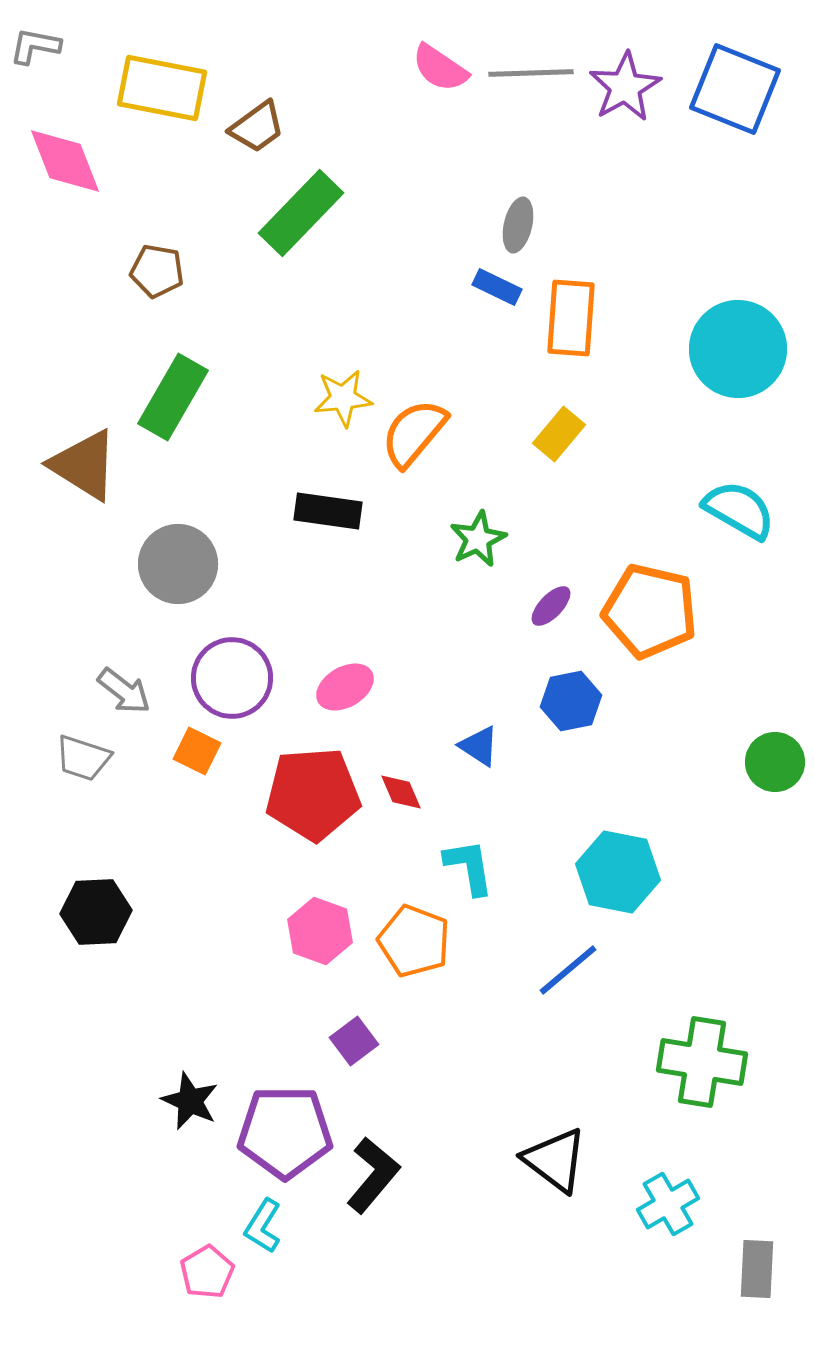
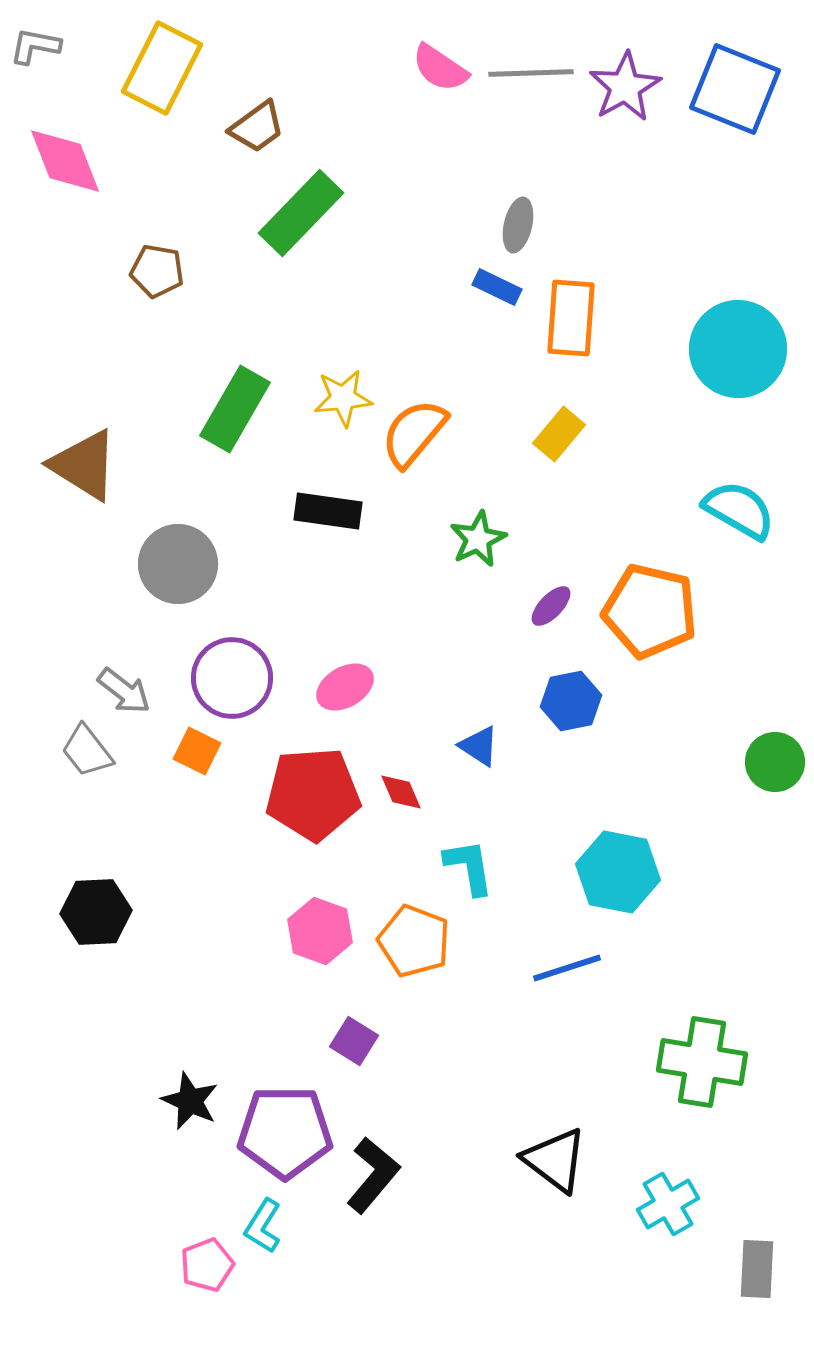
yellow rectangle at (162, 88): moved 20 px up; rotated 74 degrees counterclockwise
green rectangle at (173, 397): moved 62 px right, 12 px down
gray trapezoid at (83, 758): moved 4 px right, 7 px up; rotated 34 degrees clockwise
blue line at (568, 970): moved 1 px left, 2 px up; rotated 22 degrees clockwise
purple square at (354, 1041): rotated 21 degrees counterclockwise
pink pentagon at (207, 1272): moved 7 px up; rotated 10 degrees clockwise
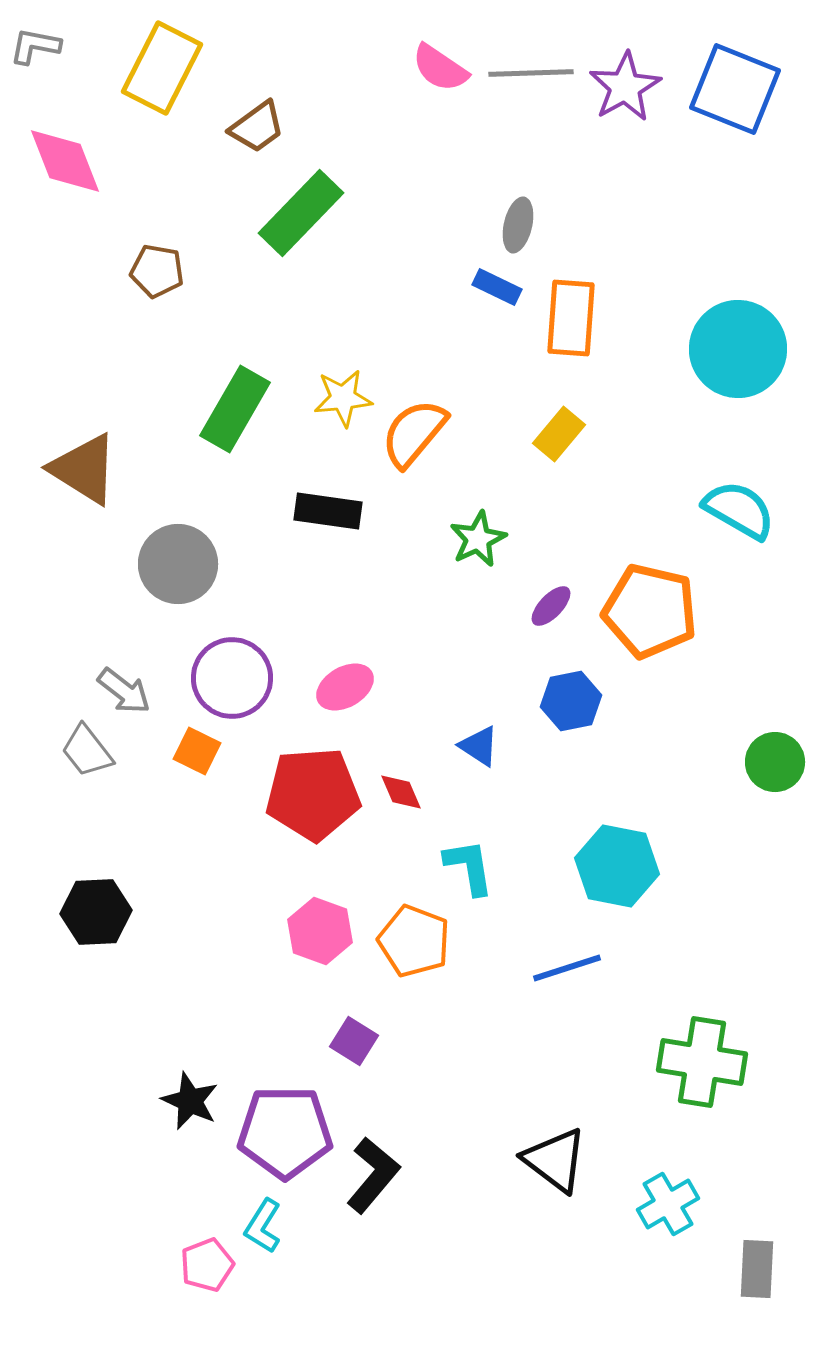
brown triangle at (84, 465): moved 4 px down
cyan hexagon at (618, 872): moved 1 px left, 6 px up
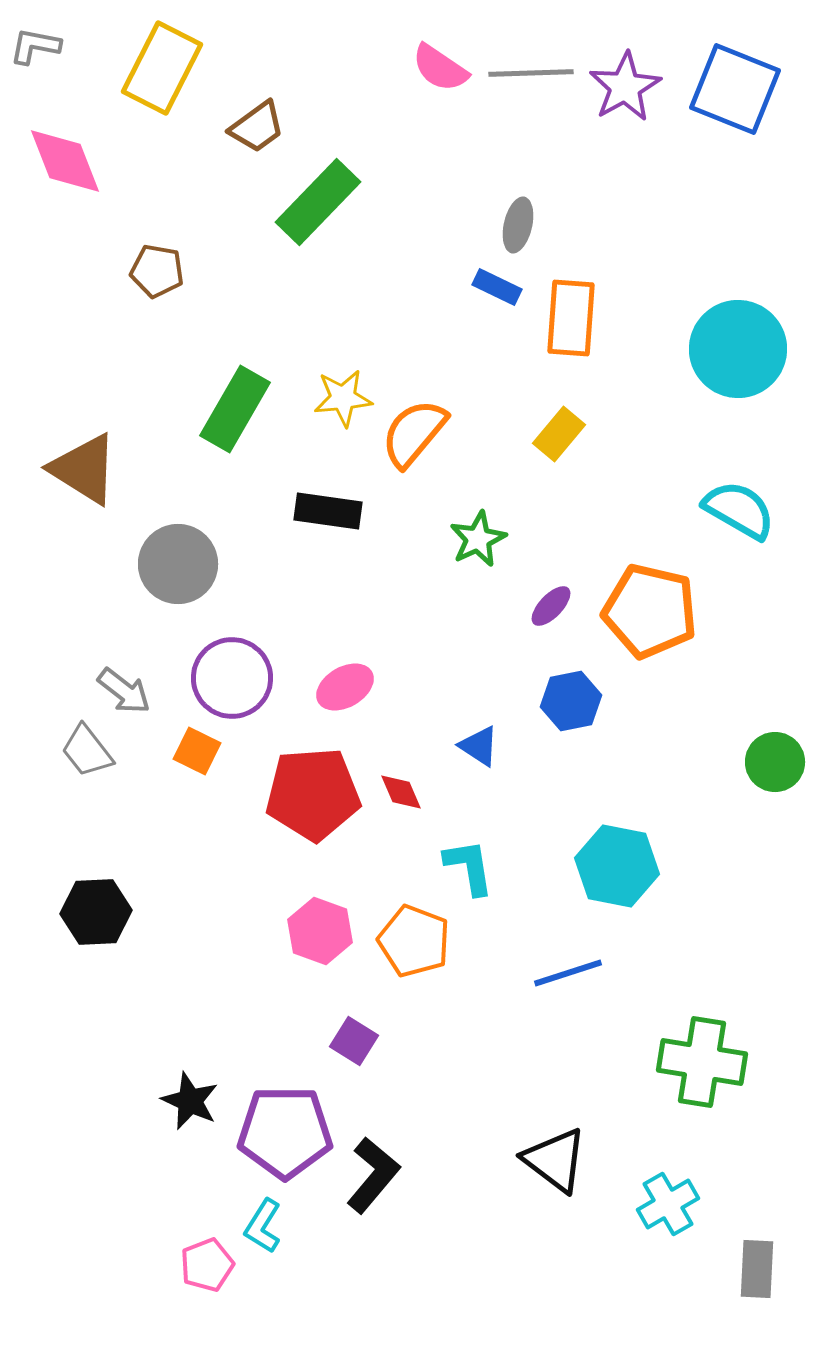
green rectangle at (301, 213): moved 17 px right, 11 px up
blue line at (567, 968): moved 1 px right, 5 px down
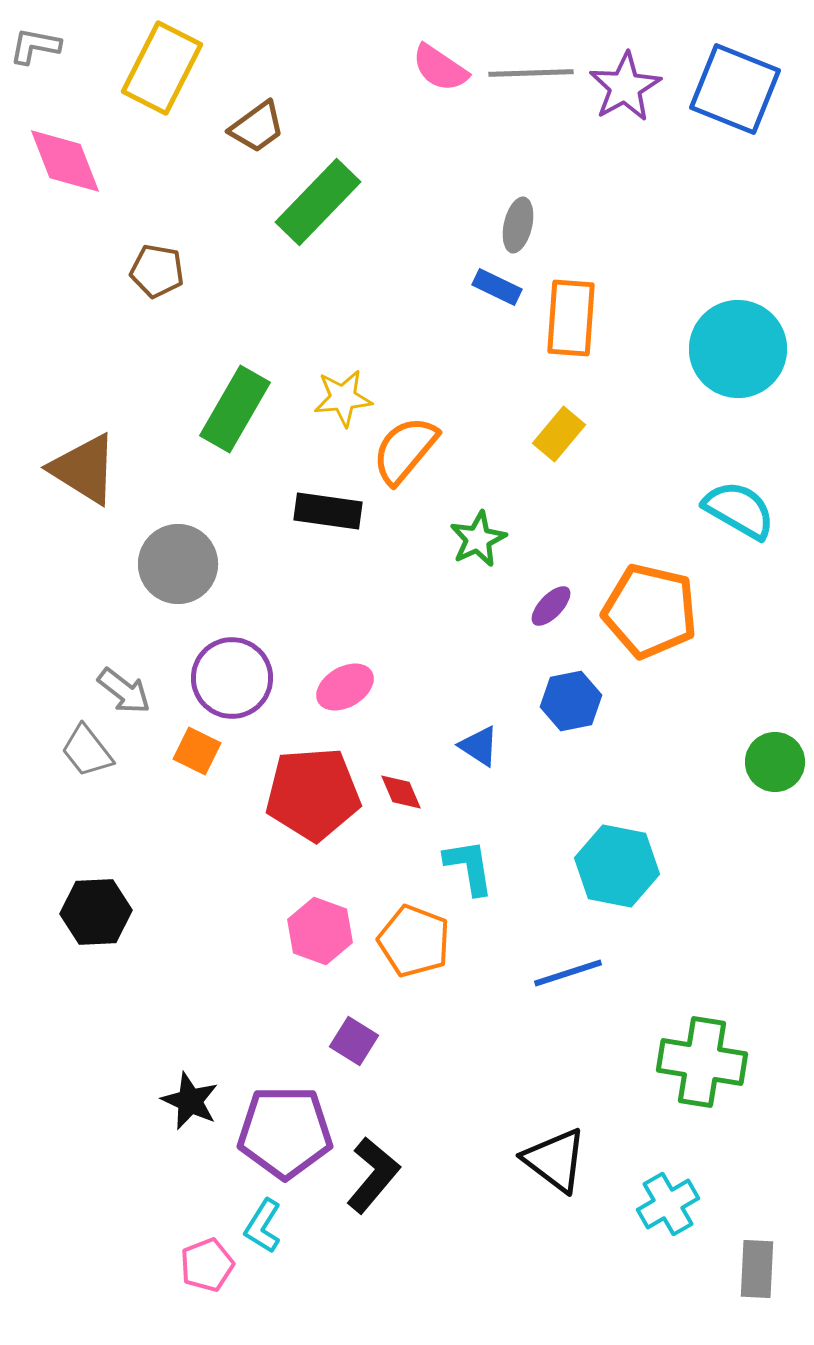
orange semicircle at (414, 433): moved 9 px left, 17 px down
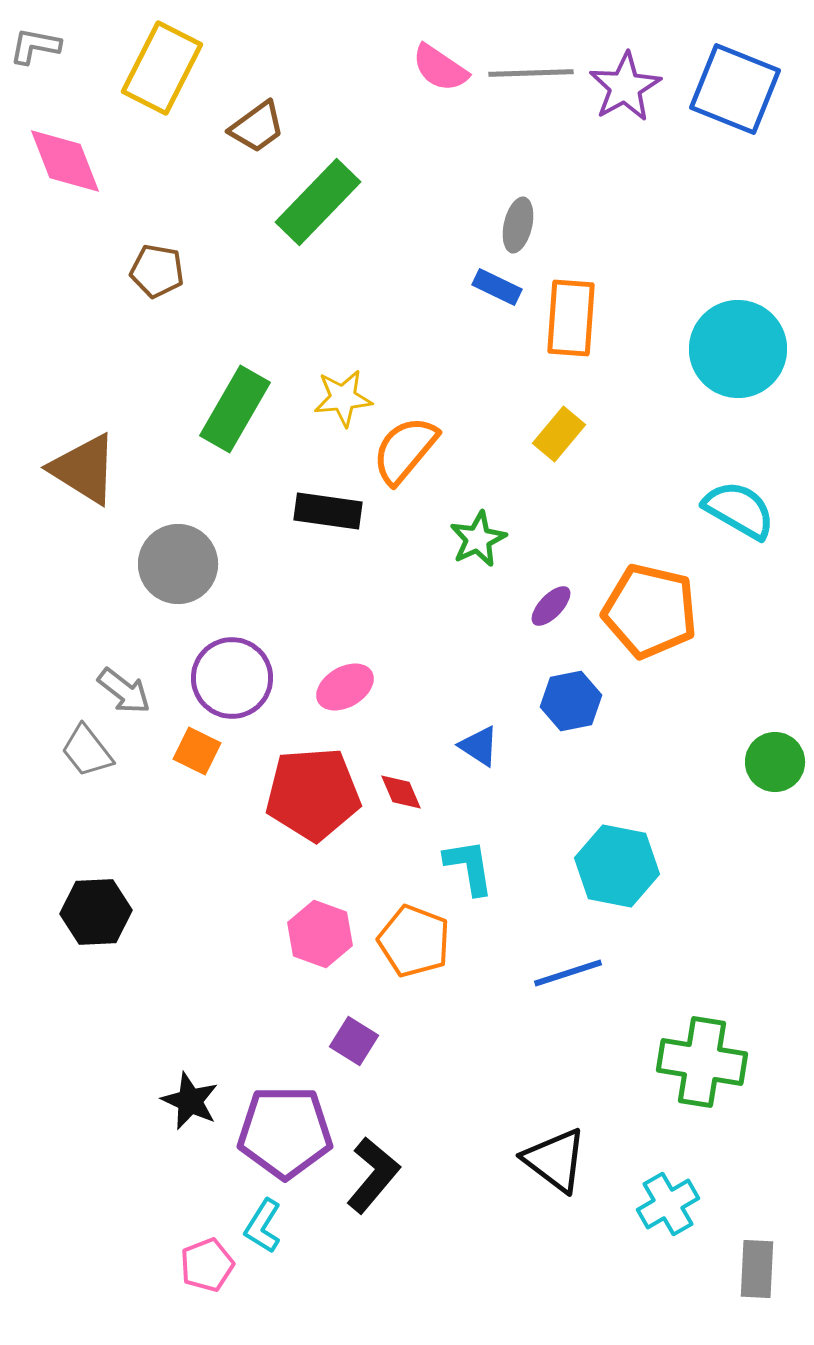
pink hexagon at (320, 931): moved 3 px down
